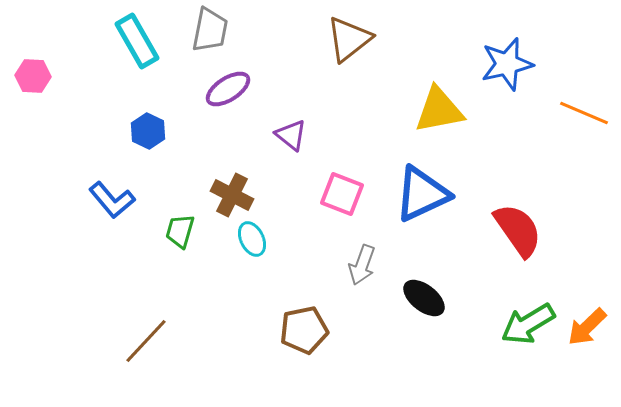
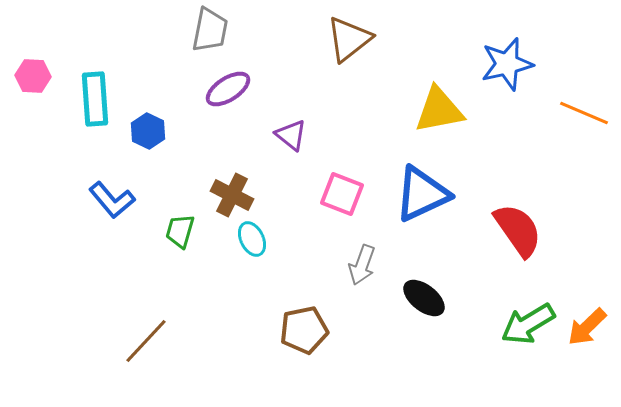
cyan rectangle: moved 42 px left, 58 px down; rotated 26 degrees clockwise
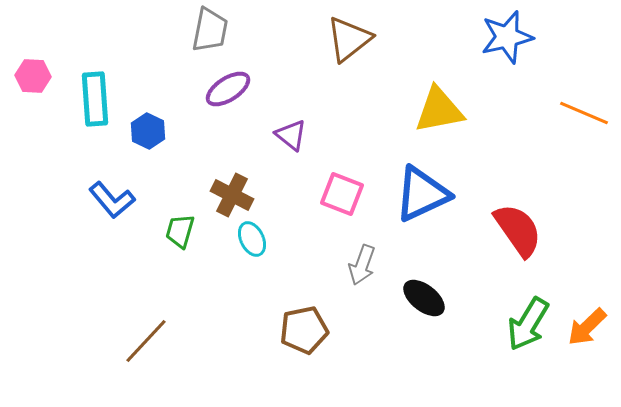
blue star: moved 27 px up
green arrow: rotated 28 degrees counterclockwise
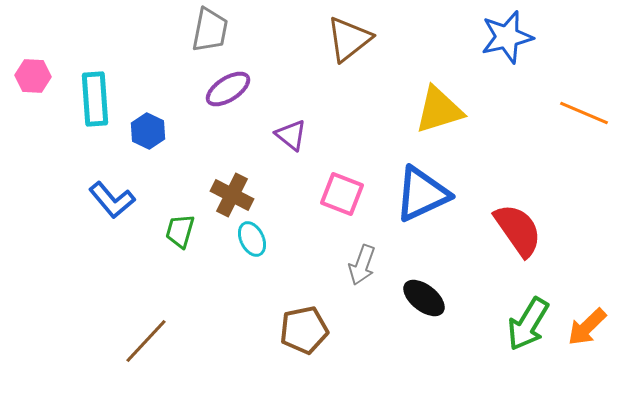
yellow triangle: rotated 6 degrees counterclockwise
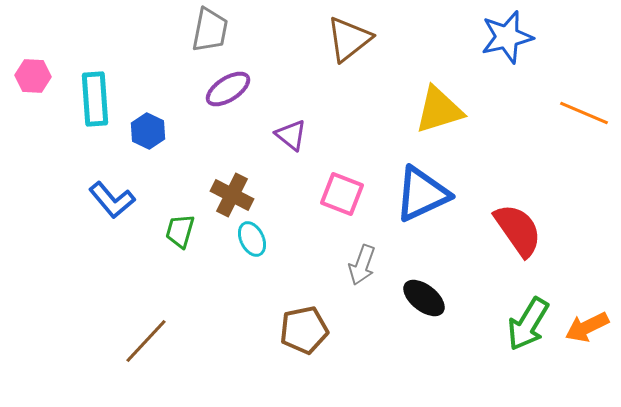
orange arrow: rotated 18 degrees clockwise
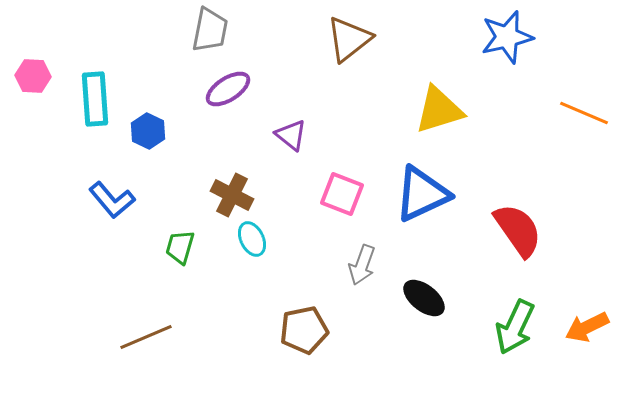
green trapezoid: moved 16 px down
green arrow: moved 13 px left, 3 px down; rotated 6 degrees counterclockwise
brown line: moved 4 px up; rotated 24 degrees clockwise
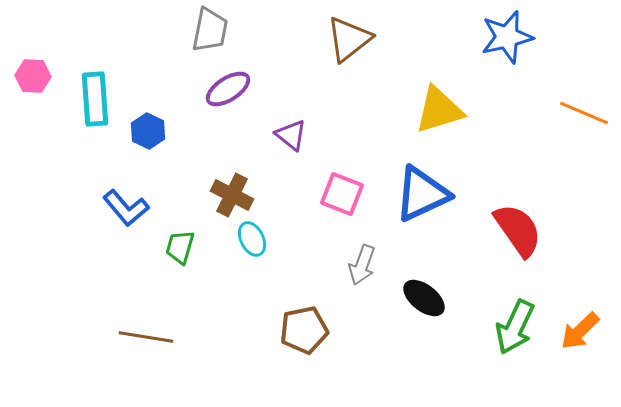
blue L-shape: moved 14 px right, 8 px down
orange arrow: moved 7 px left, 4 px down; rotated 18 degrees counterclockwise
brown line: rotated 32 degrees clockwise
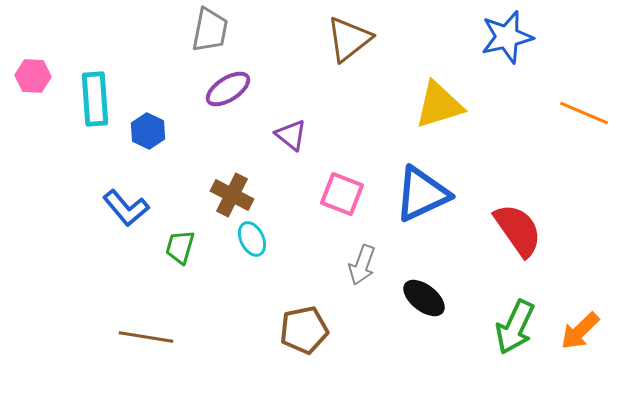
yellow triangle: moved 5 px up
